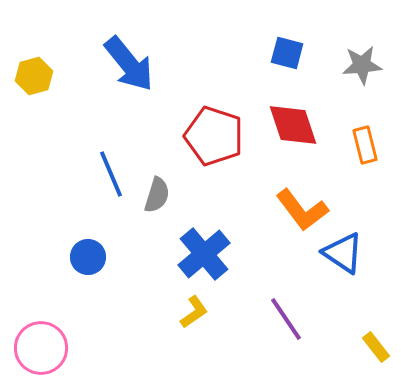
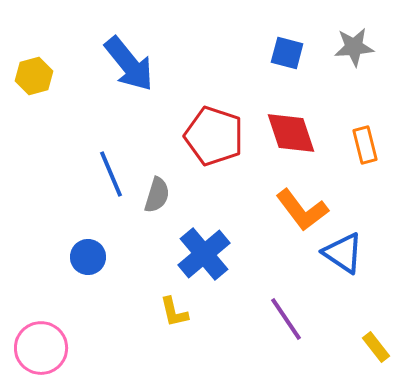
gray star: moved 8 px left, 18 px up
red diamond: moved 2 px left, 8 px down
yellow L-shape: moved 20 px left; rotated 112 degrees clockwise
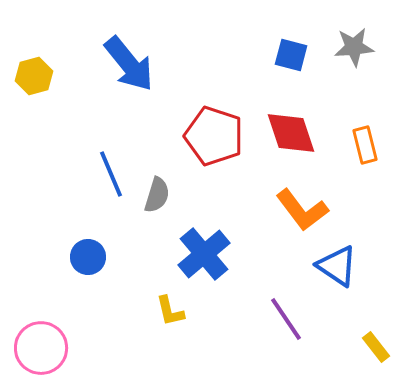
blue square: moved 4 px right, 2 px down
blue triangle: moved 6 px left, 13 px down
yellow L-shape: moved 4 px left, 1 px up
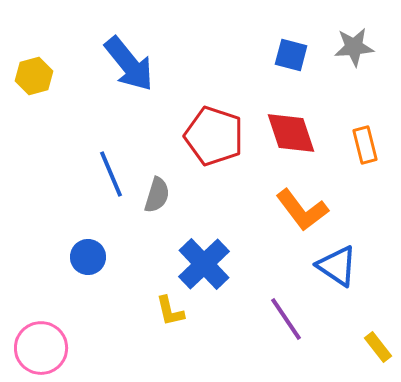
blue cross: moved 10 px down; rotated 4 degrees counterclockwise
yellow rectangle: moved 2 px right
